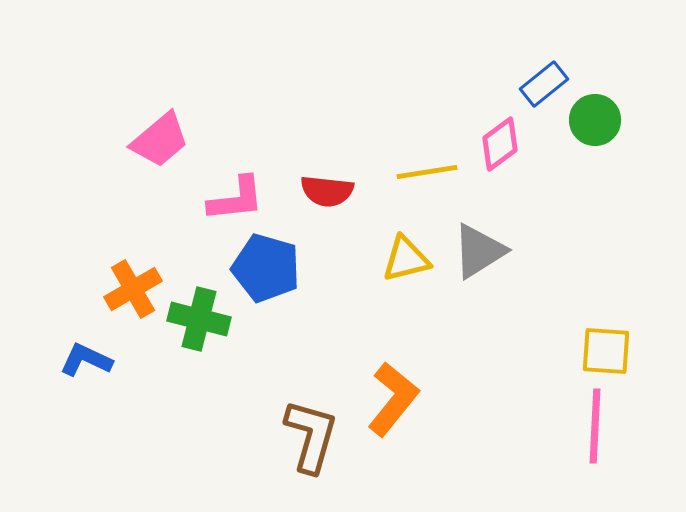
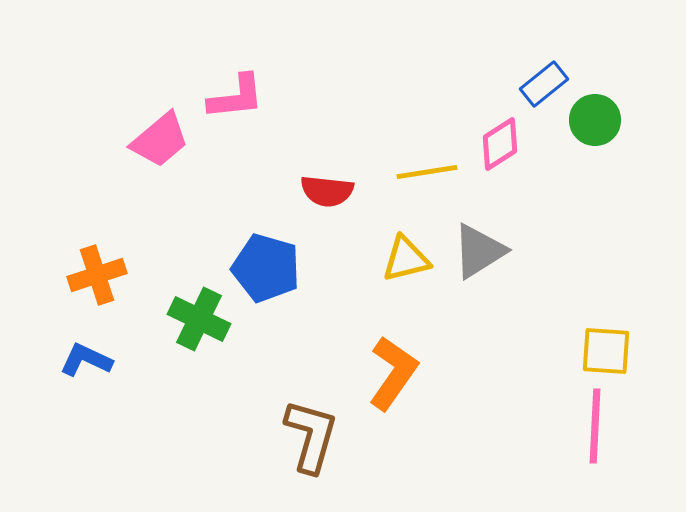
pink diamond: rotated 4 degrees clockwise
pink L-shape: moved 102 px up
orange cross: moved 36 px left, 14 px up; rotated 12 degrees clockwise
green cross: rotated 12 degrees clockwise
orange L-shape: moved 26 px up; rotated 4 degrees counterclockwise
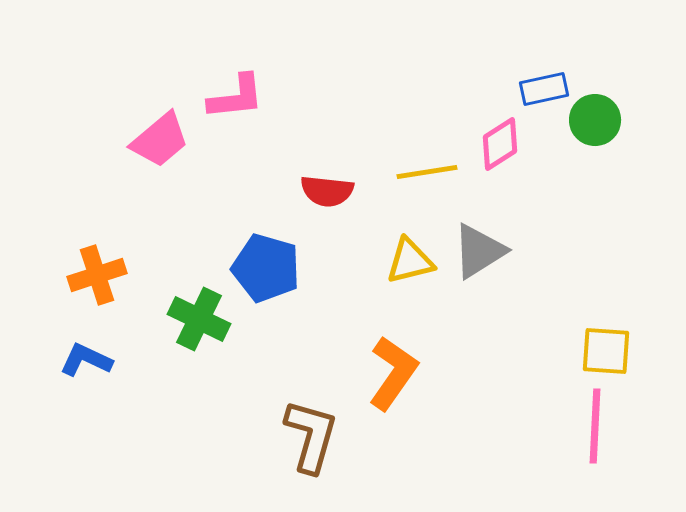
blue rectangle: moved 5 px down; rotated 27 degrees clockwise
yellow triangle: moved 4 px right, 2 px down
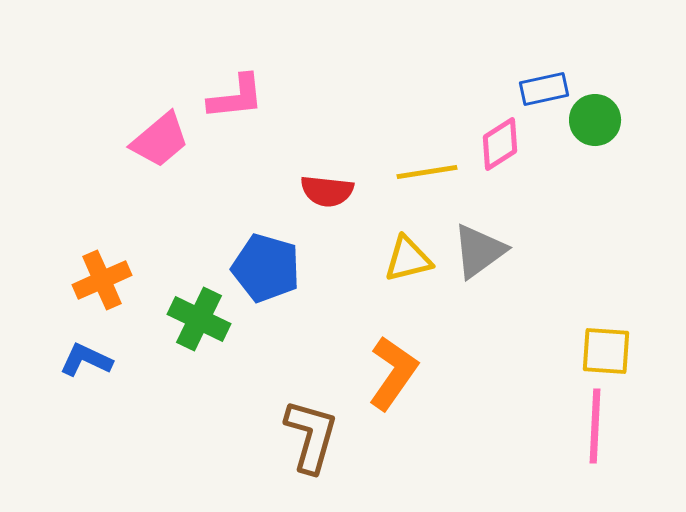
gray triangle: rotated 4 degrees counterclockwise
yellow triangle: moved 2 px left, 2 px up
orange cross: moved 5 px right, 5 px down; rotated 6 degrees counterclockwise
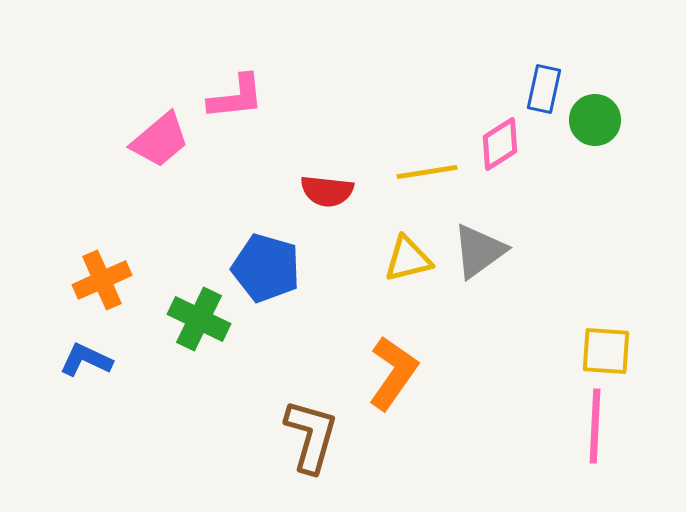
blue rectangle: rotated 66 degrees counterclockwise
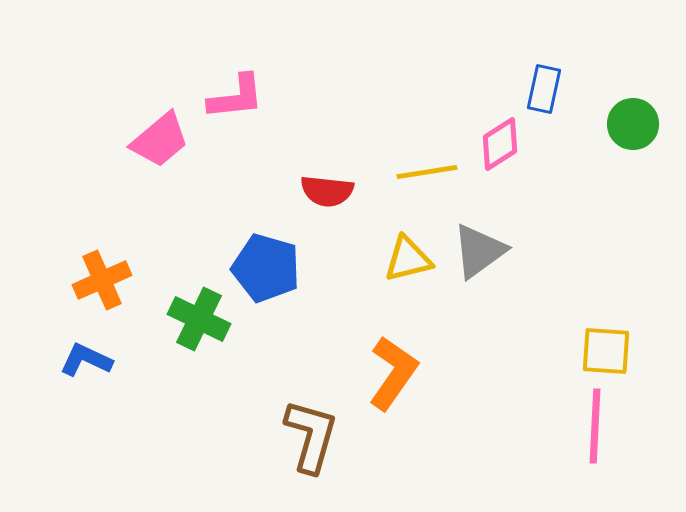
green circle: moved 38 px right, 4 px down
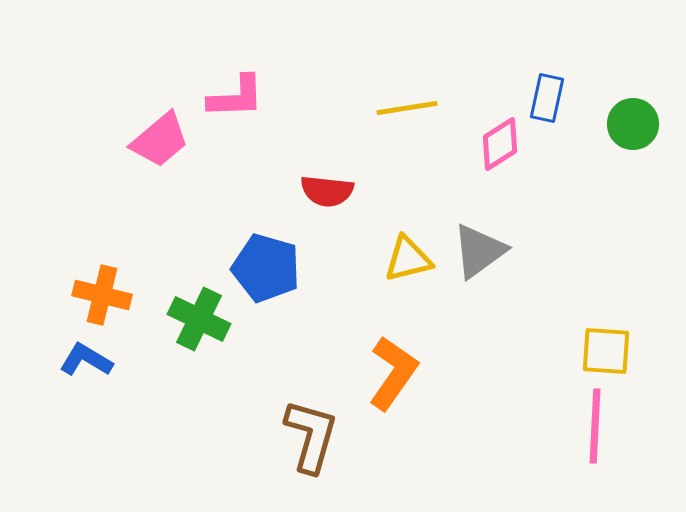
blue rectangle: moved 3 px right, 9 px down
pink L-shape: rotated 4 degrees clockwise
yellow line: moved 20 px left, 64 px up
orange cross: moved 15 px down; rotated 38 degrees clockwise
blue L-shape: rotated 6 degrees clockwise
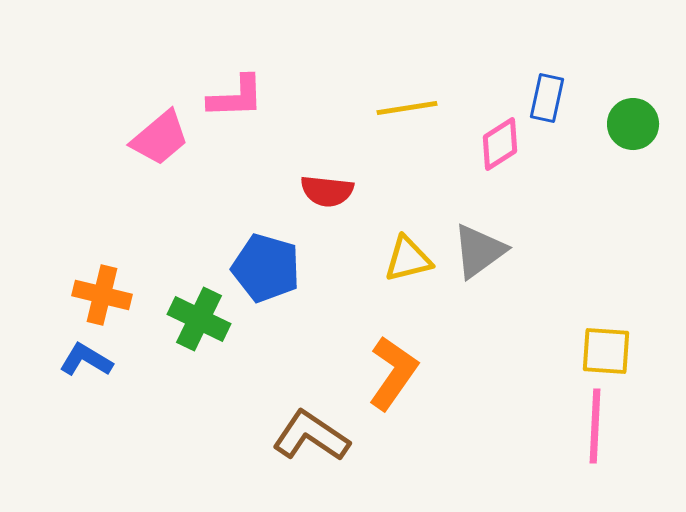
pink trapezoid: moved 2 px up
brown L-shape: rotated 72 degrees counterclockwise
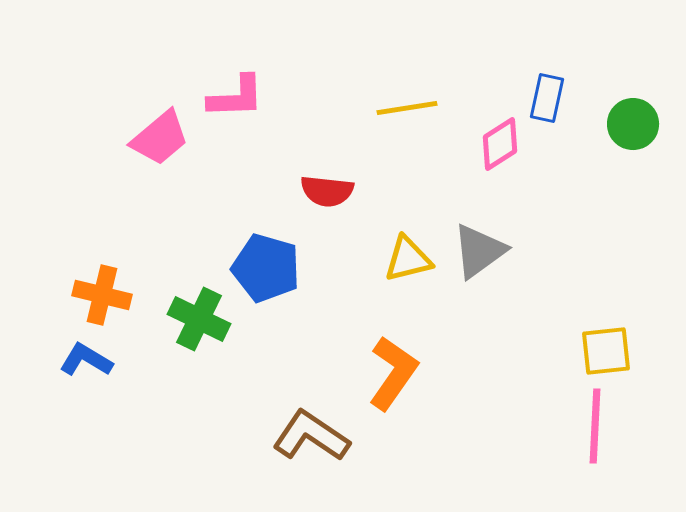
yellow square: rotated 10 degrees counterclockwise
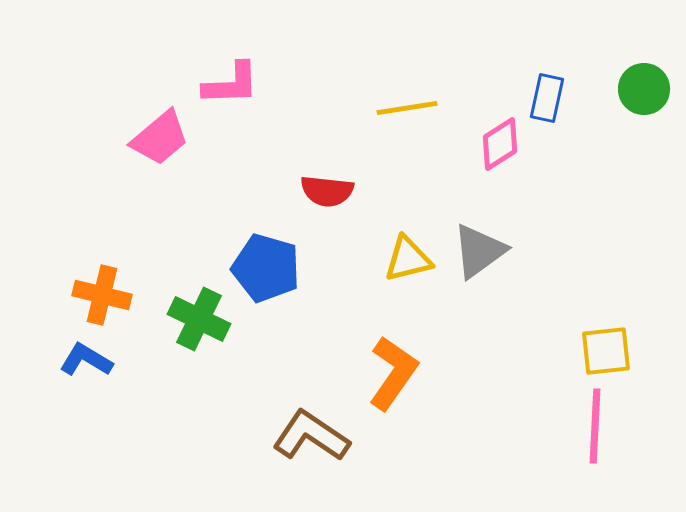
pink L-shape: moved 5 px left, 13 px up
green circle: moved 11 px right, 35 px up
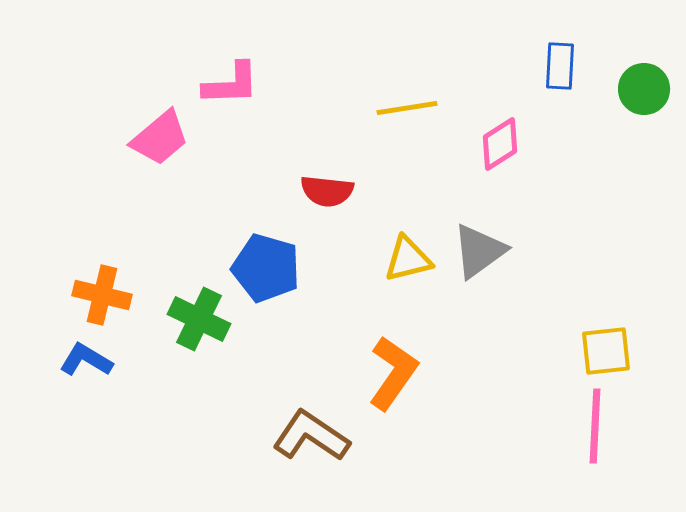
blue rectangle: moved 13 px right, 32 px up; rotated 9 degrees counterclockwise
